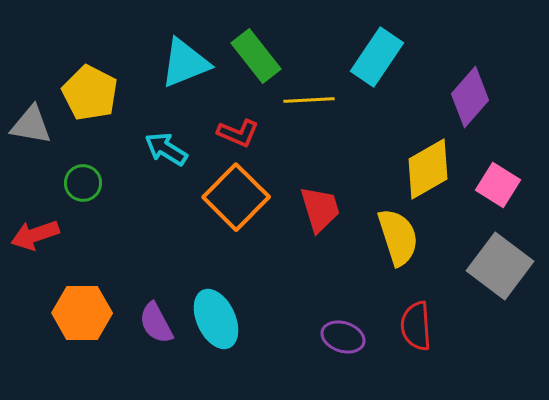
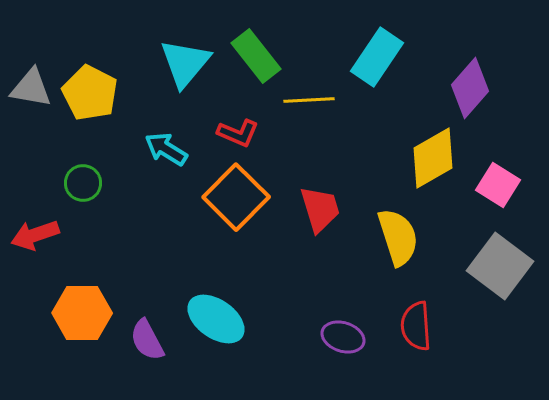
cyan triangle: rotated 28 degrees counterclockwise
purple diamond: moved 9 px up
gray triangle: moved 37 px up
yellow diamond: moved 5 px right, 11 px up
cyan ellipse: rotated 30 degrees counterclockwise
purple semicircle: moved 9 px left, 17 px down
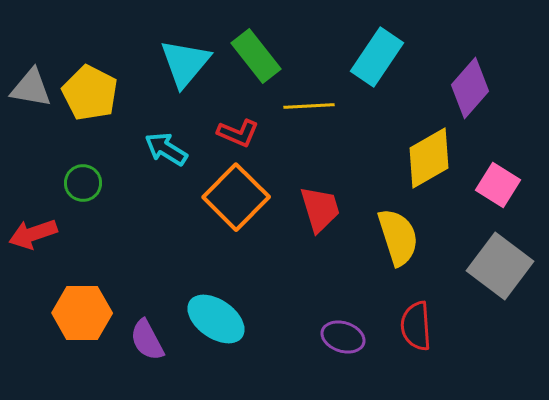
yellow line: moved 6 px down
yellow diamond: moved 4 px left
red arrow: moved 2 px left, 1 px up
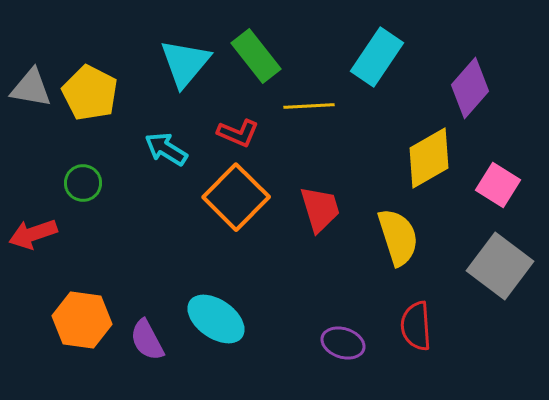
orange hexagon: moved 7 px down; rotated 8 degrees clockwise
purple ellipse: moved 6 px down
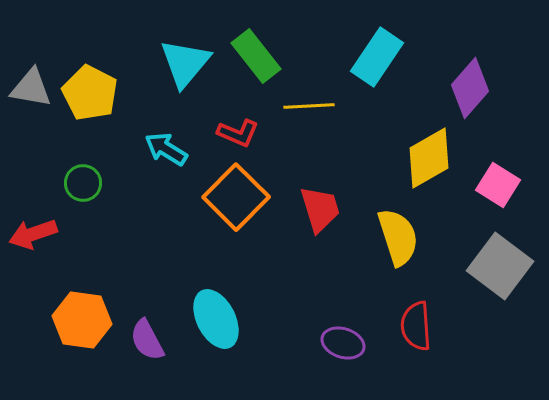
cyan ellipse: rotated 28 degrees clockwise
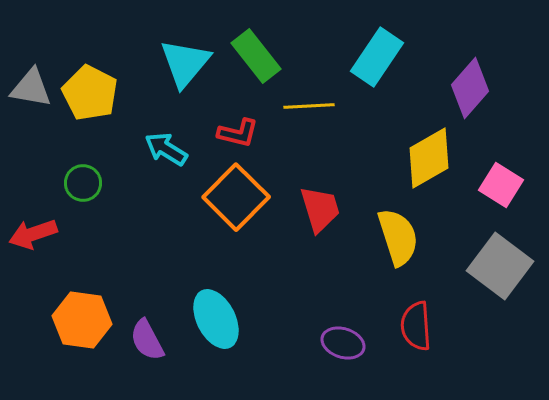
red L-shape: rotated 9 degrees counterclockwise
pink square: moved 3 px right
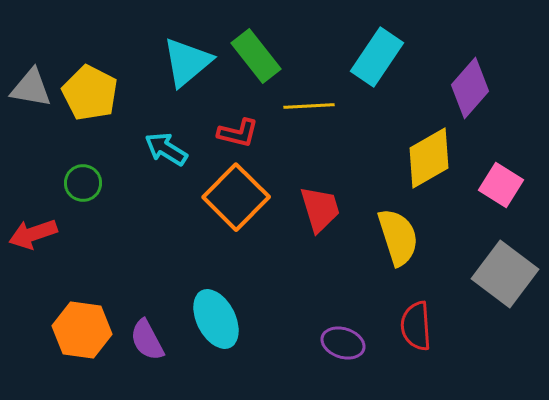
cyan triangle: moved 2 px right, 1 px up; rotated 10 degrees clockwise
gray square: moved 5 px right, 8 px down
orange hexagon: moved 10 px down
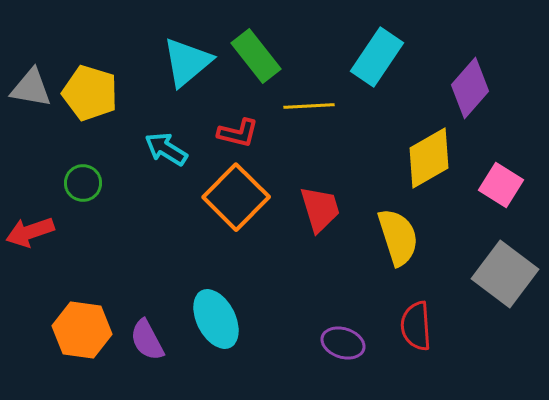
yellow pentagon: rotated 10 degrees counterclockwise
red arrow: moved 3 px left, 2 px up
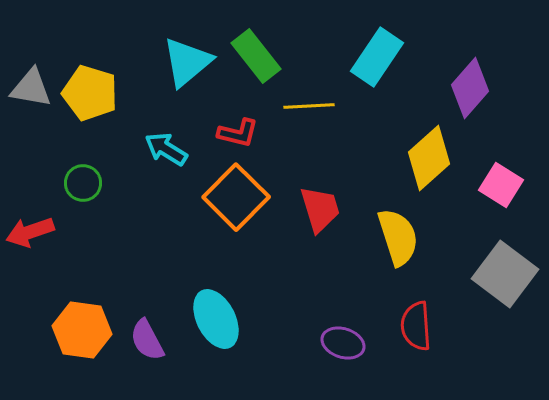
yellow diamond: rotated 12 degrees counterclockwise
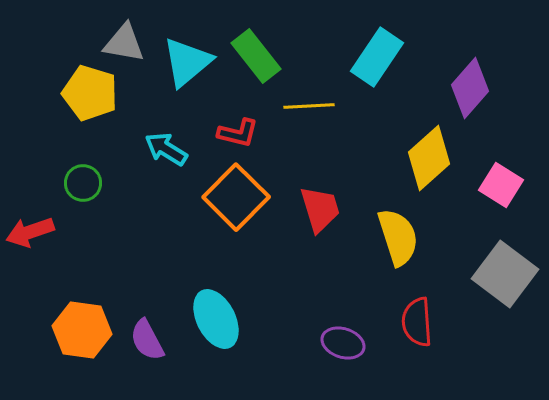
gray triangle: moved 93 px right, 45 px up
red semicircle: moved 1 px right, 4 px up
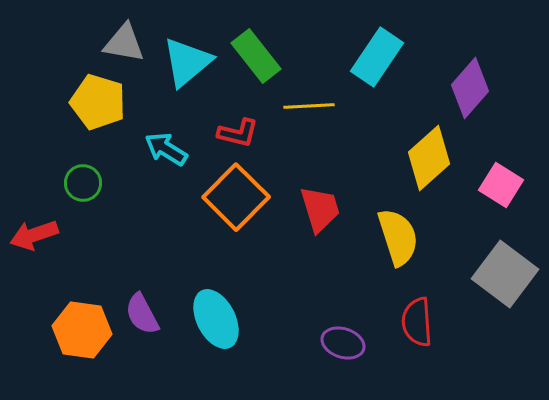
yellow pentagon: moved 8 px right, 9 px down
red arrow: moved 4 px right, 3 px down
purple semicircle: moved 5 px left, 26 px up
